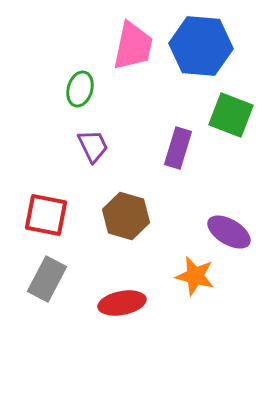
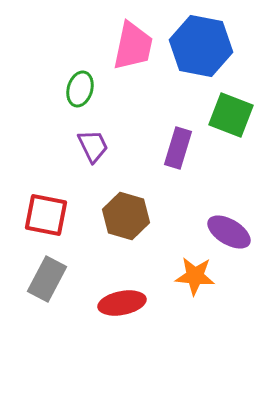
blue hexagon: rotated 6 degrees clockwise
orange star: rotated 9 degrees counterclockwise
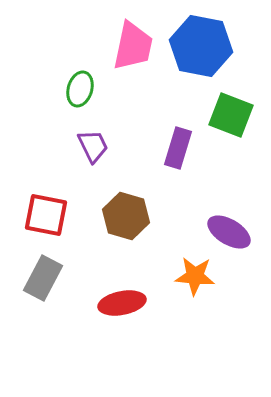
gray rectangle: moved 4 px left, 1 px up
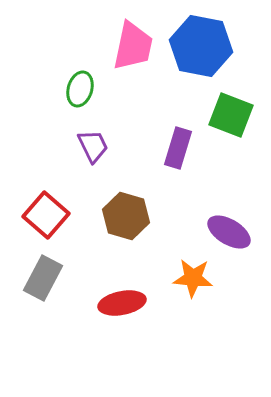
red square: rotated 30 degrees clockwise
orange star: moved 2 px left, 2 px down
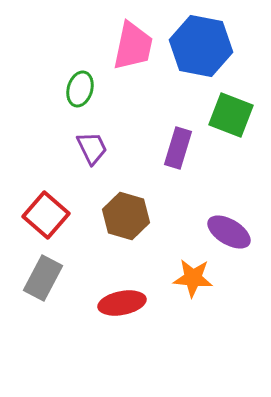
purple trapezoid: moved 1 px left, 2 px down
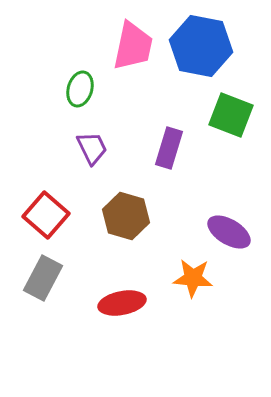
purple rectangle: moved 9 px left
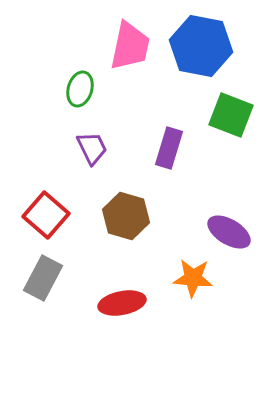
pink trapezoid: moved 3 px left
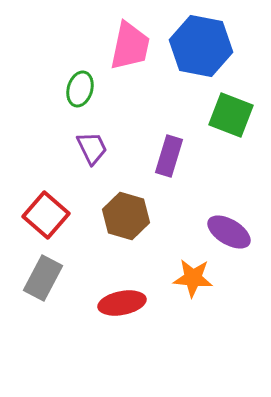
purple rectangle: moved 8 px down
